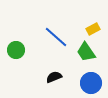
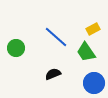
green circle: moved 2 px up
black semicircle: moved 1 px left, 3 px up
blue circle: moved 3 px right
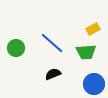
blue line: moved 4 px left, 6 px down
green trapezoid: rotated 60 degrees counterclockwise
blue circle: moved 1 px down
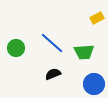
yellow rectangle: moved 4 px right, 11 px up
green trapezoid: moved 2 px left
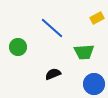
blue line: moved 15 px up
green circle: moved 2 px right, 1 px up
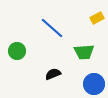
green circle: moved 1 px left, 4 px down
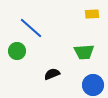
yellow rectangle: moved 5 px left, 4 px up; rotated 24 degrees clockwise
blue line: moved 21 px left
black semicircle: moved 1 px left
blue circle: moved 1 px left, 1 px down
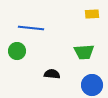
blue line: rotated 35 degrees counterclockwise
black semicircle: rotated 28 degrees clockwise
blue circle: moved 1 px left
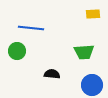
yellow rectangle: moved 1 px right
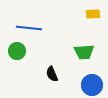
blue line: moved 2 px left
black semicircle: rotated 119 degrees counterclockwise
